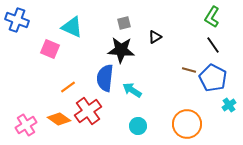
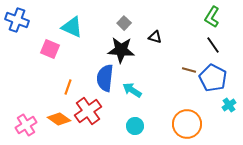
gray square: rotated 32 degrees counterclockwise
black triangle: rotated 48 degrees clockwise
orange line: rotated 35 degrees counterclockwise
cyan circle: moved 3 px left
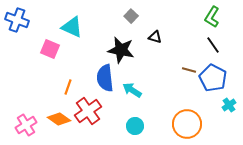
gray square: moved 7 px right, 7 px up
black star: rotated 8 degrees clockwise
blue semicircle: rotated 12 degrees counterclockwise
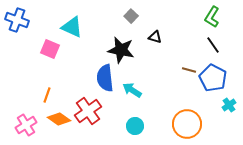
orange line: moved 21 px left, 8 px down
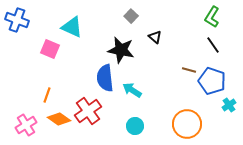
black triangle: rotated 24 degrees clockwise
blue pentagon: moved 1 px left, 3 px down; rotated 8 degrees counterclockwise
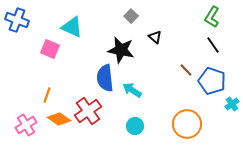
brown line: moved 3 px left; rotated 32 degrees clockwise
cyan cross: moved 3 px right, 1 px up
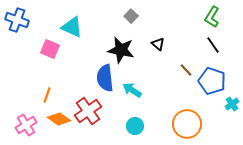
black triangle: moved 3 px right, 7 px down
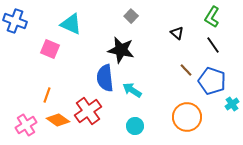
blue cross: moved 2 px left, 1 px down
cyan triangle: moved 1 px left, 3 px up
black triangle: moved 19 px right, 11 px up
orange diamond: moved 1 px left, 1 px down
orange circle: moved 7 px up
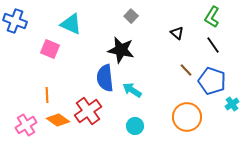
orange line: rotated 21 degrees counterclockwise
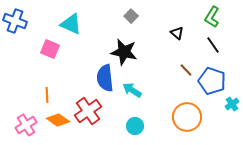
black star: moved 3 px right, 2 px down
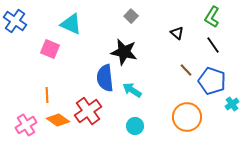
blue cross: rotated 15 degrees clockwise
